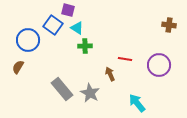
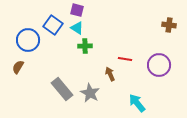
purple square: moved 9 px right
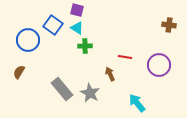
red line: moved 2 px up
brown semicircle: moved 1 px right, 5 px down
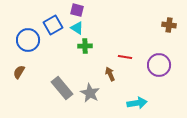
blue square: rotated 24 degrees clockwise
gray rectangle: moved 1 px up
cyan arrow: rotated 120 degrees clockwise
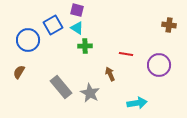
red line: moved 1 px right, 3 px up
gray rectangle: moved 1 px left, 1 px up
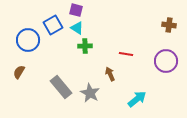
purple square: moved 1 px left
purple circle: moved 7 px right, 4 px up
cyan arrow: moved 4 px up; rotated 30 degrees counterclockwise
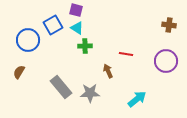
brown arrow: moved 2 px left, 3 px up
gray star: rotated 30 degrees counterclockwise
